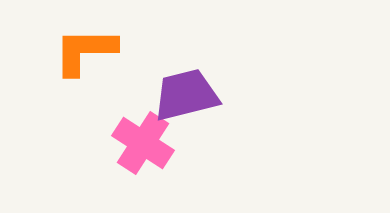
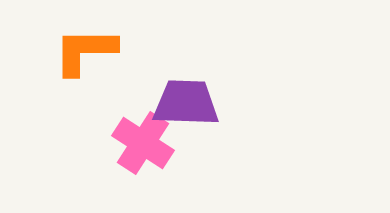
purple trapezoid: moved 8 px down; rotated 16 degrees clockwise
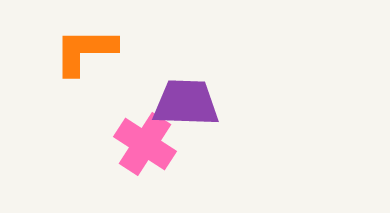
pink cross: moved 2 px right, 1 px down
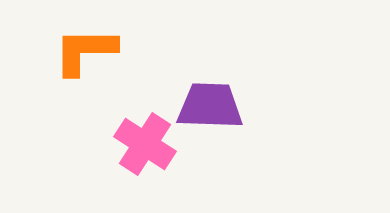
purple trapezoid: moved 24 px right, 3 px down
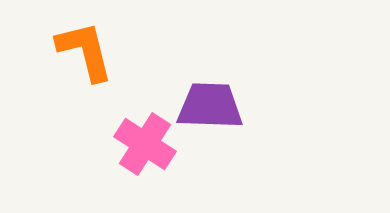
orange L-shape: rotated 76 degrees clockwise
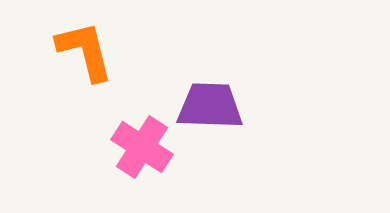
pink cross: moved 3 px left, 3 px down
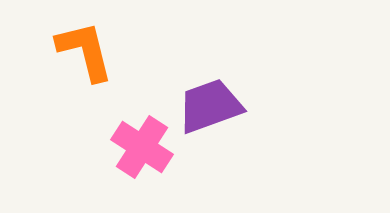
purple trapezoid: rotated 22 degrees counterclockwise
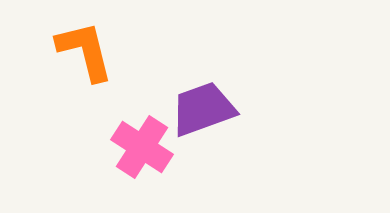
purple trapezoid: moved 7 px left, 3 px down
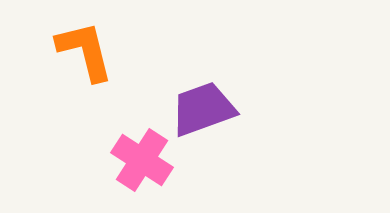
pink cross: moved 13 px down
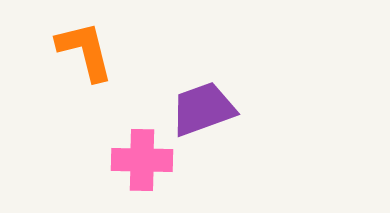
pink cross: rotated 32 degrees counterclockwise
